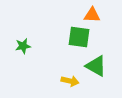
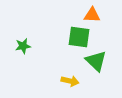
green triangle: moved 5 px up; rotated 15 degrees clockwise
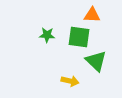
green star: moved 24 px right, 11 px up; rotated 14 degrees clockwise
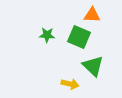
green square: rotated 15 degrees clockwise
green triangle: moved 3 px left, 5 px down
yellow arrow: moved 3 px down
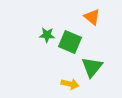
orange triangle: moved 2 px down; rotated 36 degrees clockwise
green square: moved 9 px left, 5 px down
green triangle: moved 1 px left, 1 px down; rotated 25 degrees clockwise
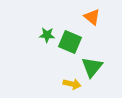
yellow arrow: moved 2 px right
